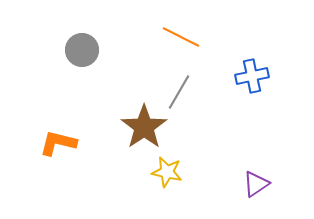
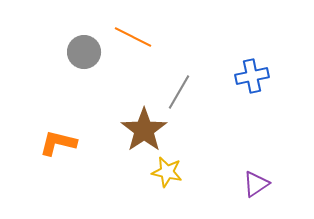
orange line: moved 48 px left
gray circle: moved 2 px right, 2 px down
brown star: moved 3 px down
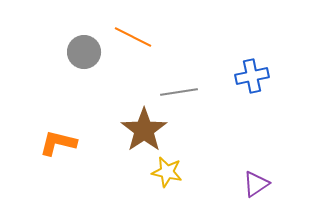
gray line: rotated 51 degrees clockwise
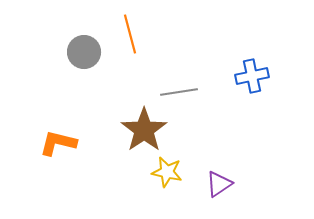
orange line: moved 3 px left, 3 px up; rotated 48 degrees clockwise
purple triangle: moved 37 px left
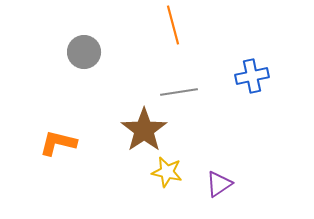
orange line: moved 43 px right, 9 px up
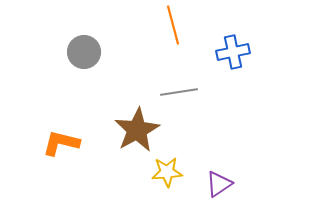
blue cross: moved 19 px left, 24 px up
brown star: moved 7 px left; rotated 6 degrees clockwise
orange L-shape: moved 3 px right
yellow star: rotated 16 degrees counterclockwise
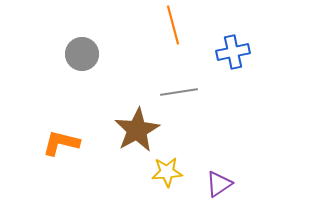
gray circle: moved 2 px left, 2 px down
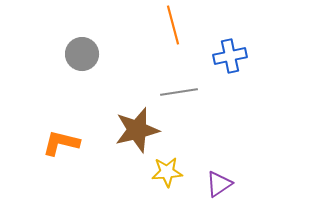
blue cross: moved 3 px left, 4 px down
brown star: rotated 15 degrees clockwise
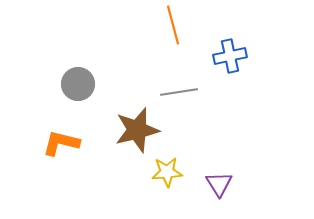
gray circle: moved 4 px left, 30 px down
purple triangle: rotated 28 degrees counterclockwise
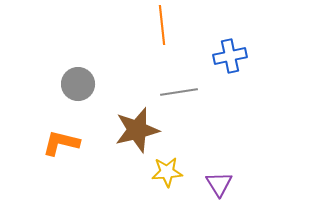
orange line: moved 11 px left; rotated 9 degrees clockwise
